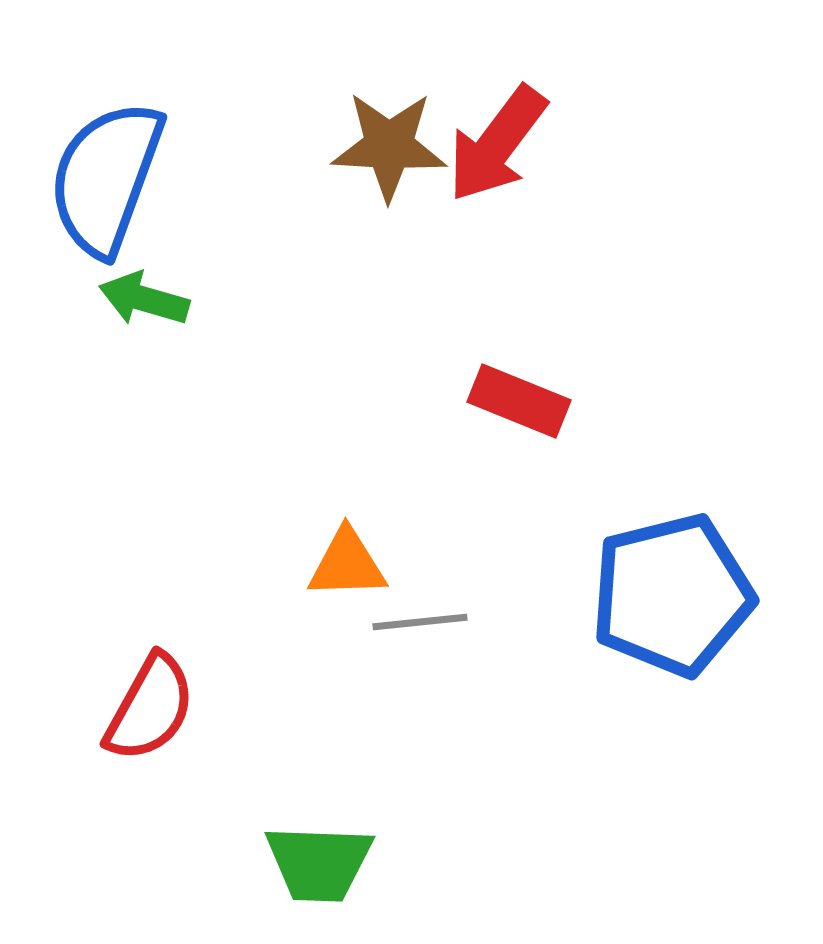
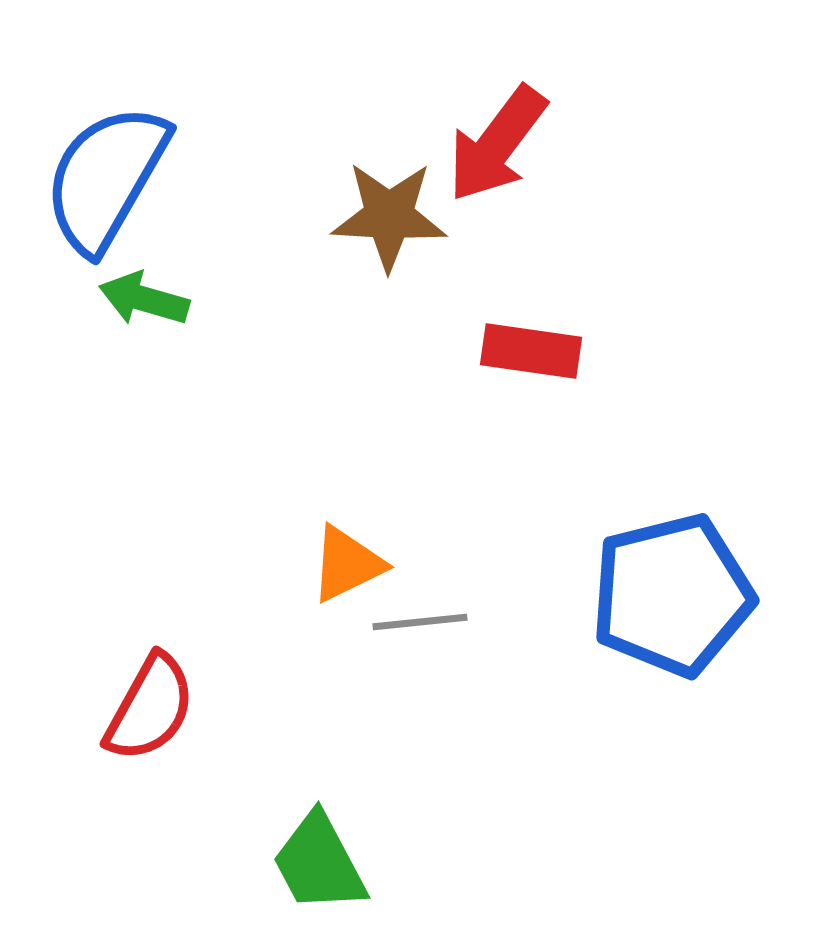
brown star: moved 70 px down
blue semicircle: rotated 10 degrees clockwise
red rectangle: moved 12 px right, 50 px up; rotated 14 degrees counterclockwise
orange triangle: rotated 24 degrees counterclockwise
green trapezoid: rotated 60 degrees clockwise
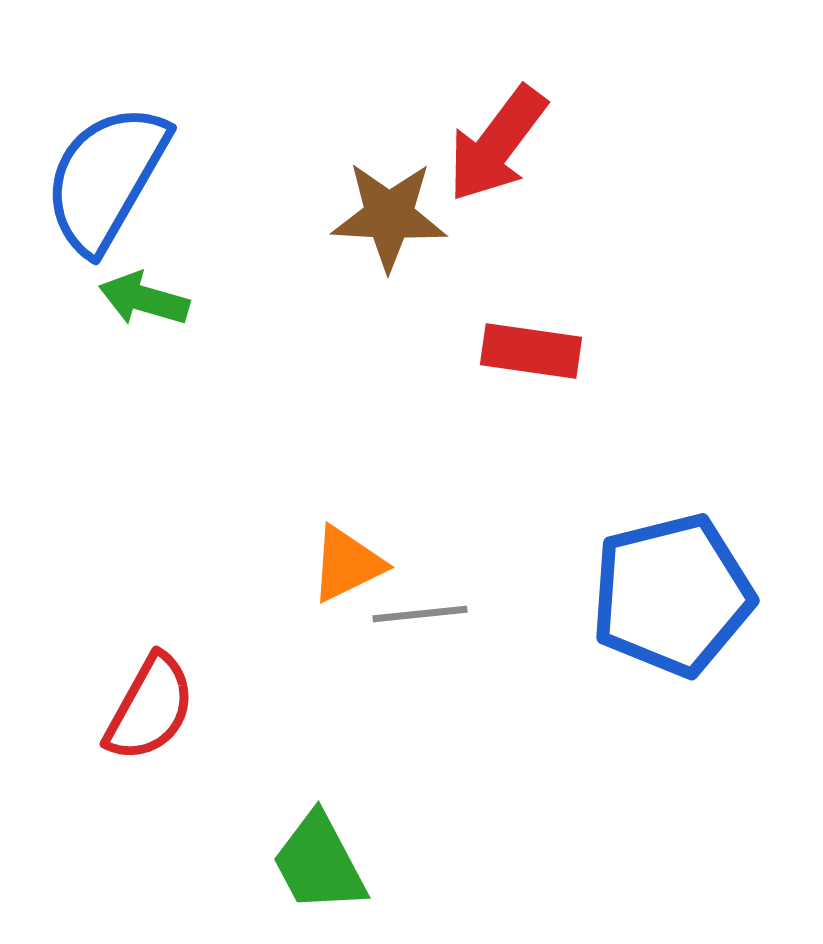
gray line: moved 8 px up
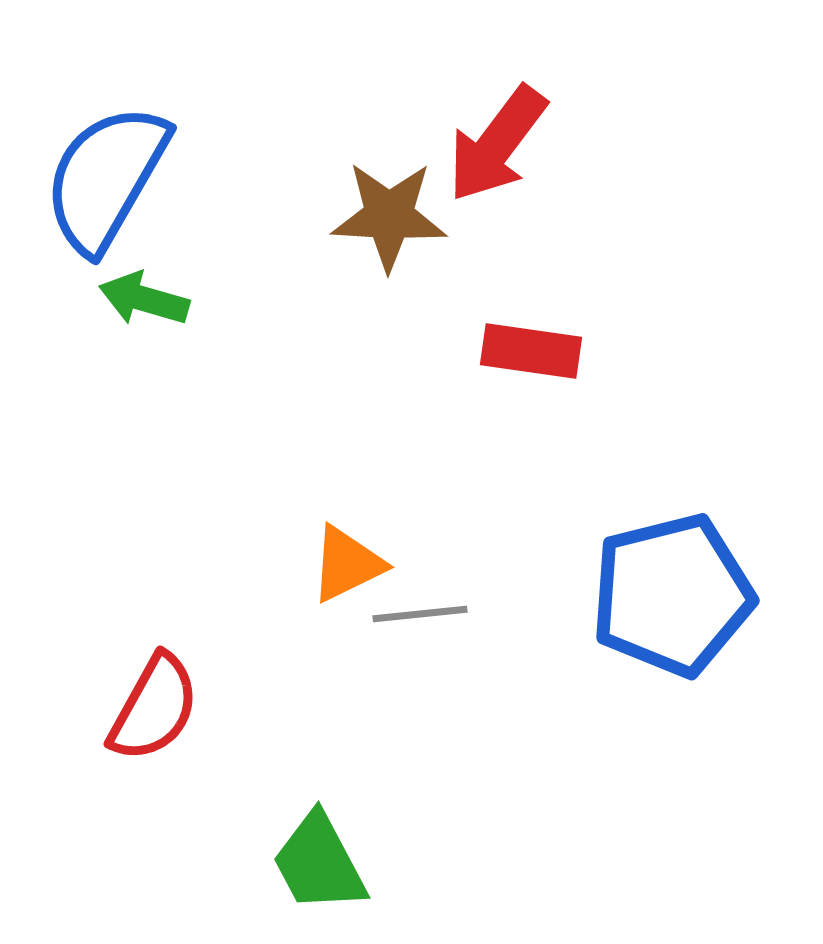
red semicircle: moved 4 px right
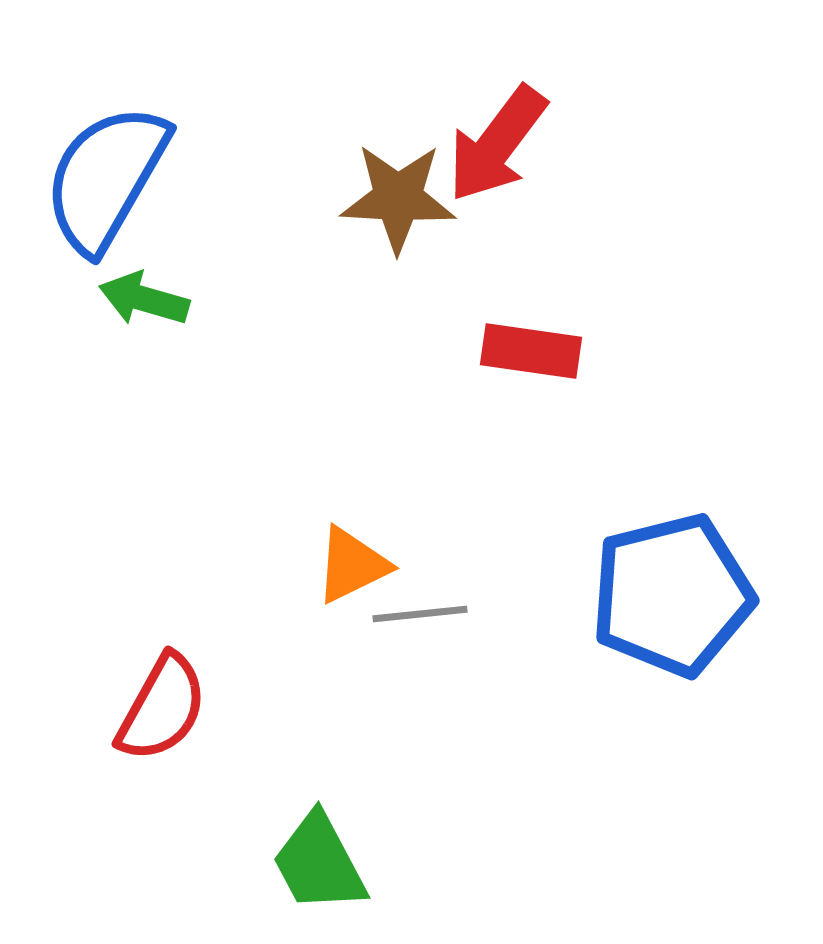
brown star: moved 9 px right, 18 px up
orange triangle: moved 5 px right, 1 px down
red semicircle: moved 8 px right
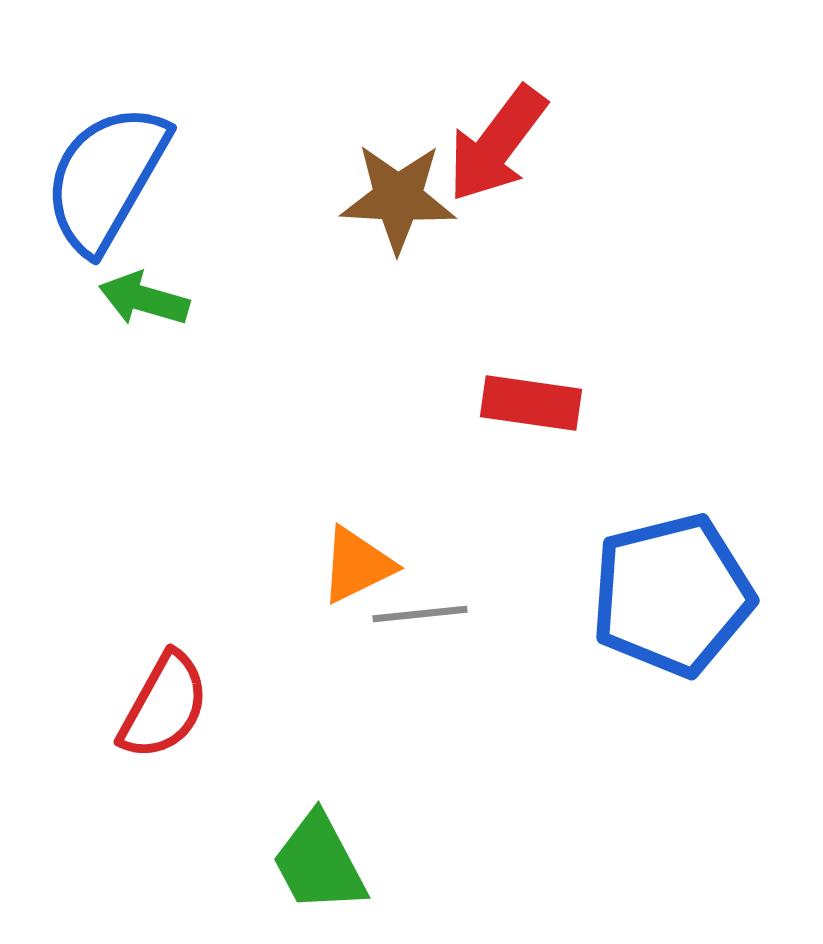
red rectangle: moved 52 px down
orange triangle: moved 5 px right
red semicircle: moved 2 px right, 2 px up
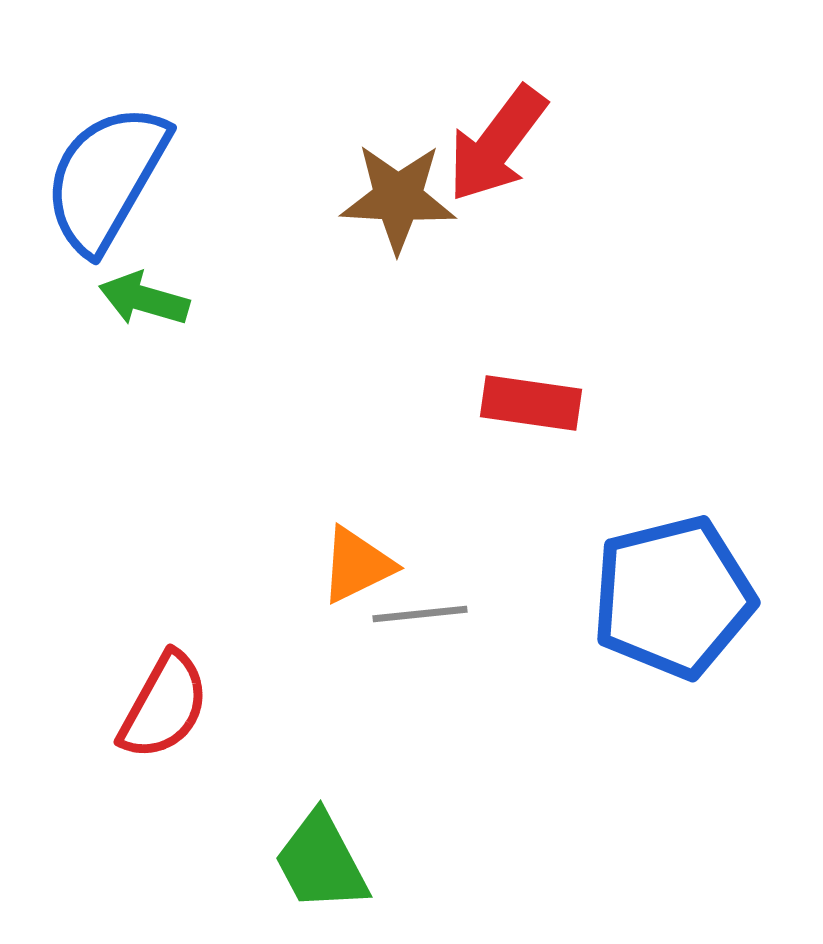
blue pentagon: moved 1 px right, 2 px down
green trapezoid: moved 2 px right, 1 px up
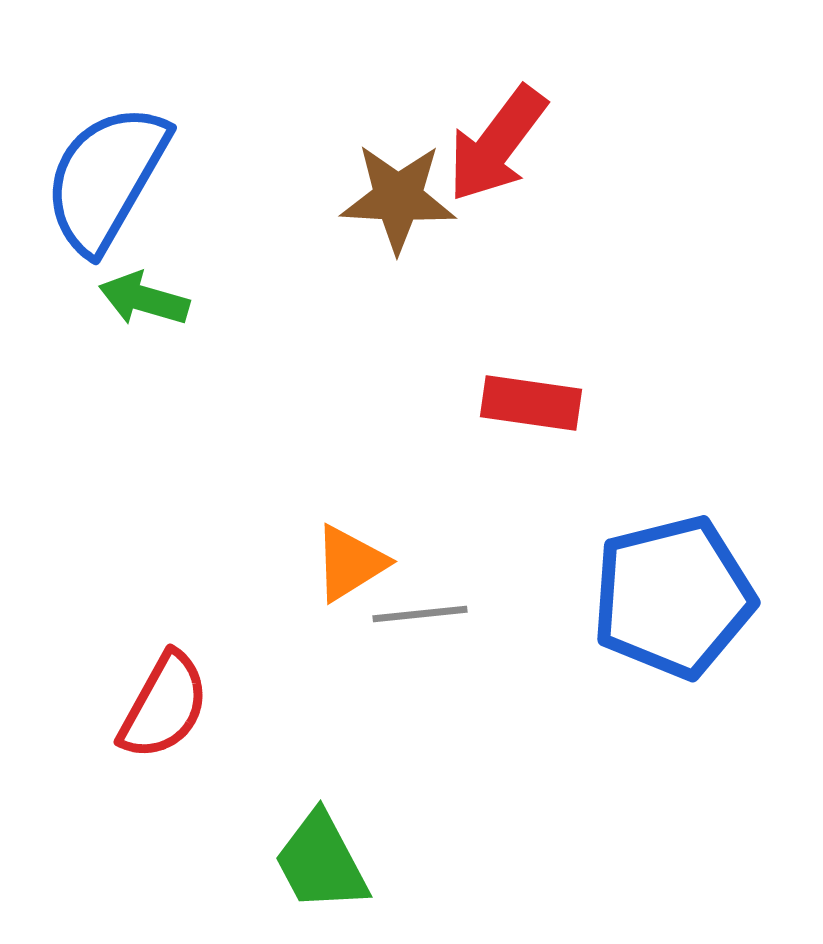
orange triangle: moved 7 px left, 2 px up; rotated 6 degrees counterclockwise
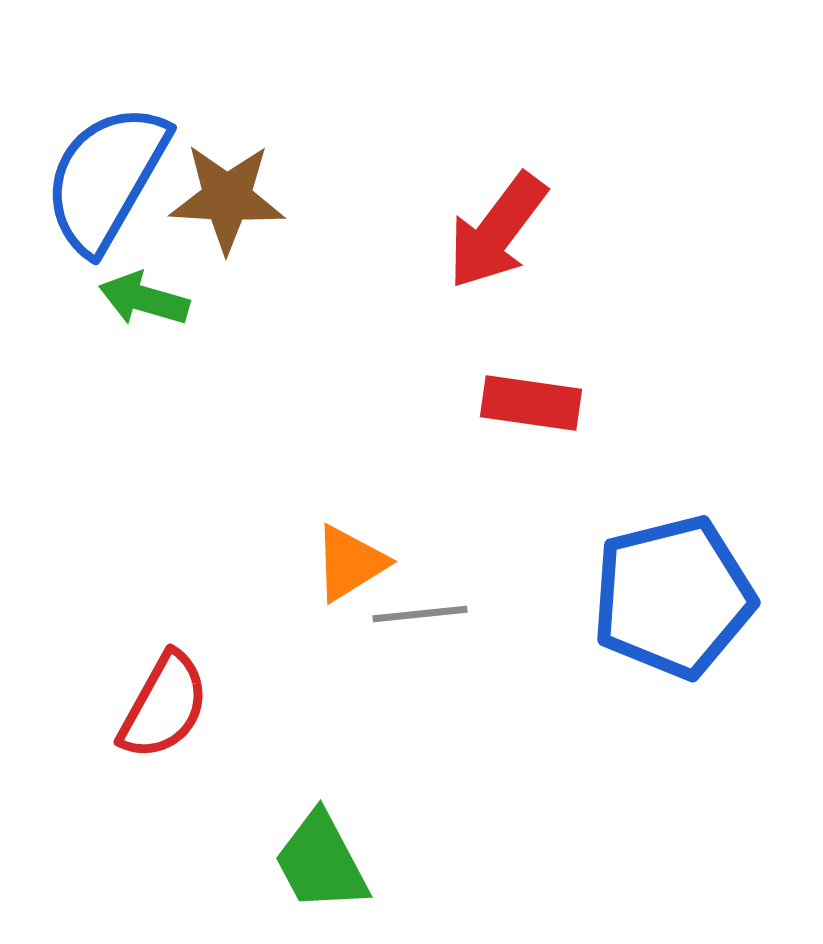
red arrow: moved 87 px down
brown star: moved 171 px left
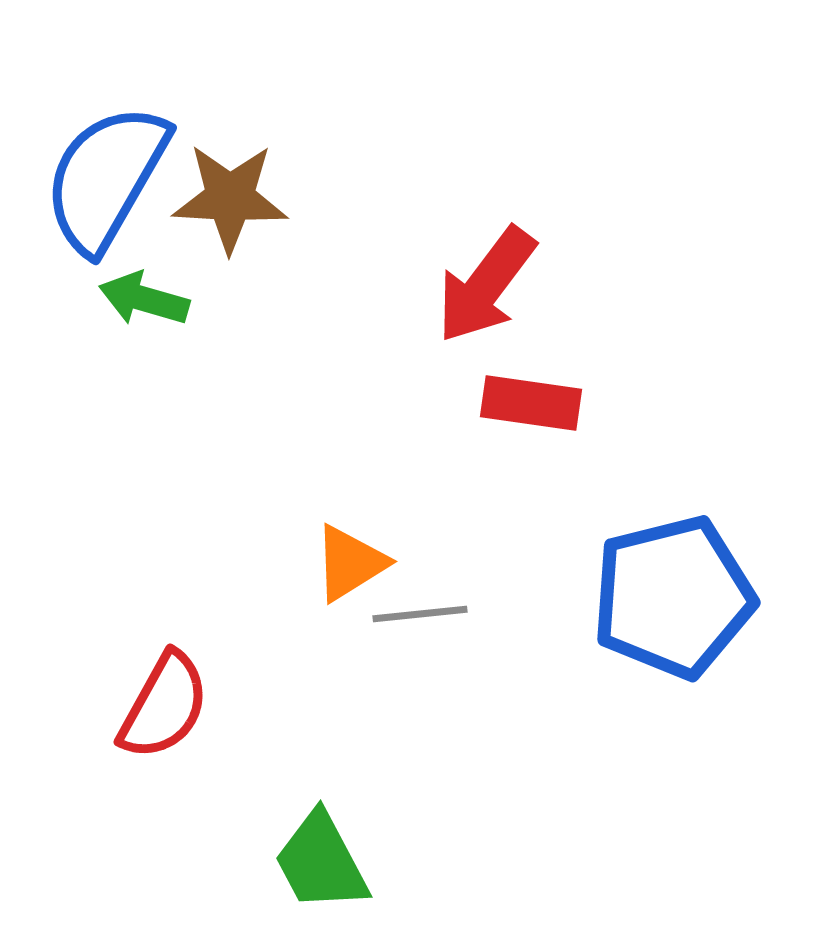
brown star: moved 3 px right
red arrow: moved 11 px left, 54 px down
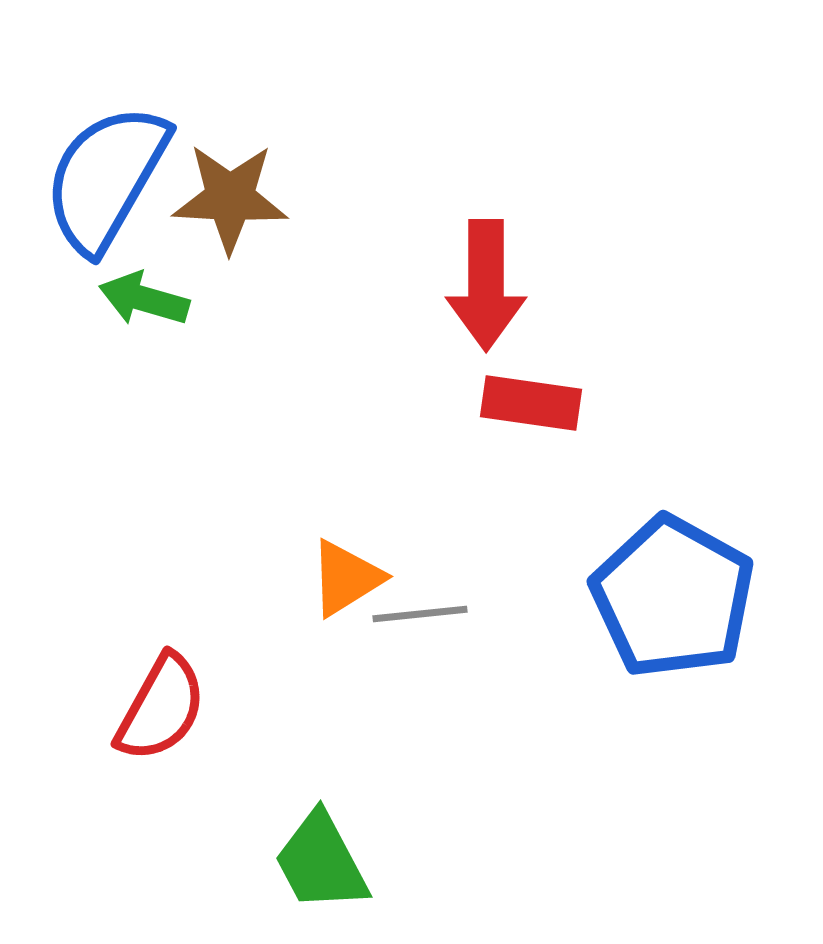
red arrow: rotated 37 degrees counterclockwise
orange triangle: moved 4 px left, 15 px down
blue pentagon: rotated 29 degrees counterclockwise
red semicircle: moved 3 px left, 2 px down
